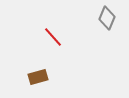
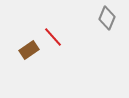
brown rectangle: moved 9 px left, 27 px up; rotated 18 degrees counterclockwise
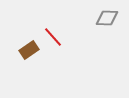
gray diamond: rotated 70 degrees clockwise
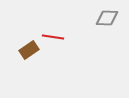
red line: rotated 40 degrees counterclockwise
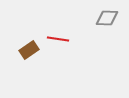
red line: moved 5 px right, 2 px down
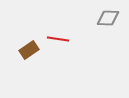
gray diamond: moved 1 px right
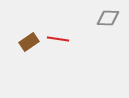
brown rectangle: moved 8 px up
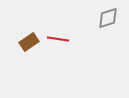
gray diamond: rotated 20 degrees counterclockwise
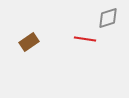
red line: moved 27 px right
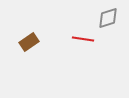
red line: moved 2 px left
